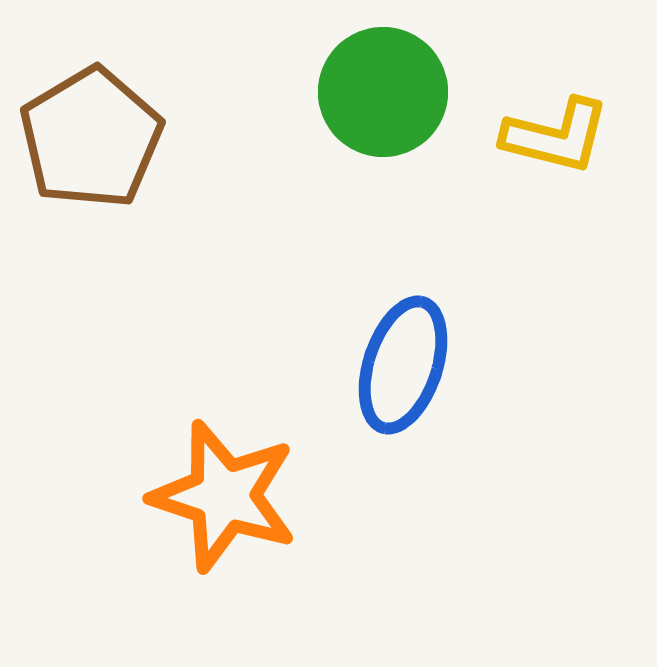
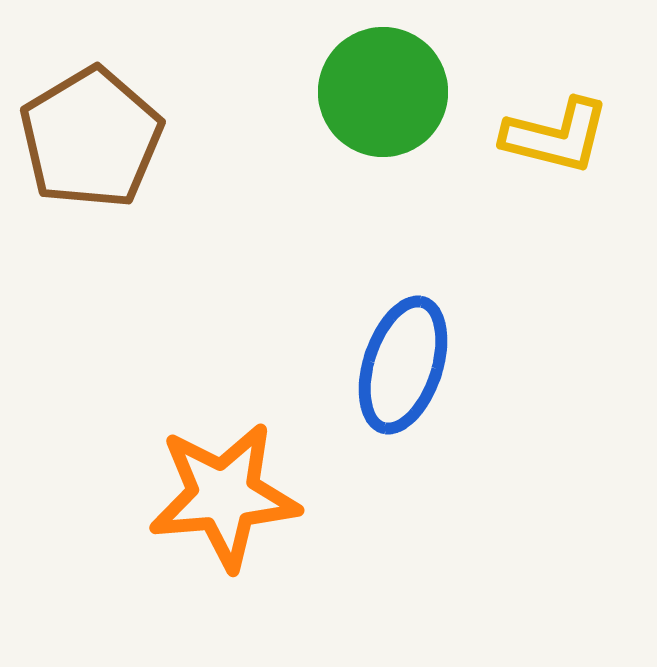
orange star: rotated 23 degrees counterclockwise
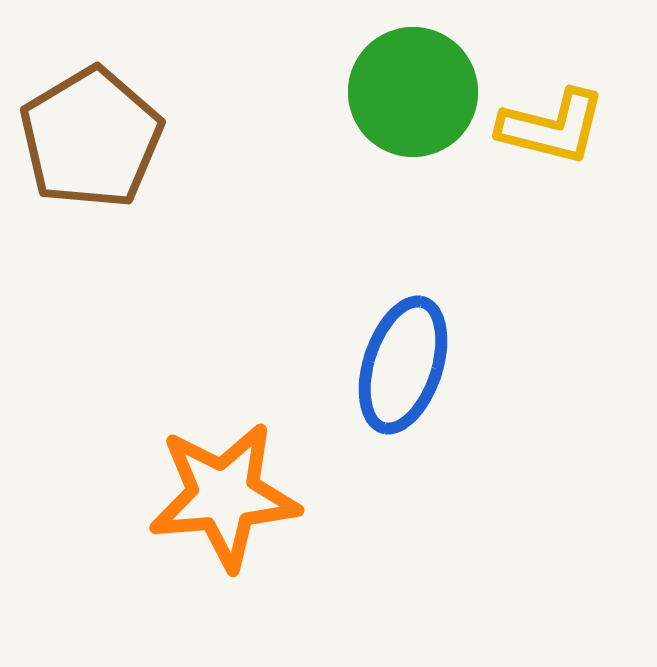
green circle: moved 30 px right
yellow L-shape: moved 4 px left, 9 px up
